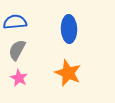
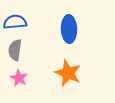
gray semicircle: moved 2 px left; rotated 20 degrees counterclockwise
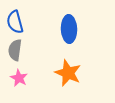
blue semicircle: rotated 100 degrees counterclockwise
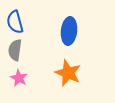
blue ellipse: moved 2 px down; rotated 8 degrees clockwise
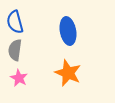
blue ellipse: moved 1 px left; rotated 16 degrees counterclockwise
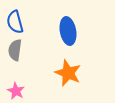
pink star: moved 3 px left, 13 px down
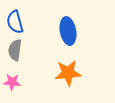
orange star: rotated 28 degrees counterclockwise
pink star: moved 4 px left, 9 px up; rotated 24 degrees counterclockwise
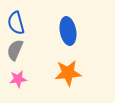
blue semicircle: moved 1 px right, 1 px down
gray semicircle: rotated 15 degrees clockwise
pink star: moved 6 px right, 3 px up; rotated 12 degrees counterclockwise
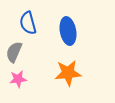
blue semicircle: moved 12 px right
gray semicircle: moved 1 px left, 2 px down
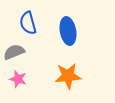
gray semicircle: rotated 45 degrees clockwise
orange star: moved 3 px down
pink star: rotated 24 degrees clockwise
